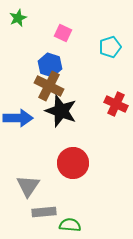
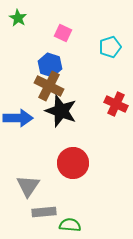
green star: rotated 18 degrees counterclockwise
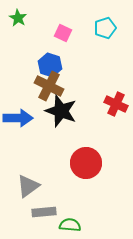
cyan pentagon: moved 5 px left, 19 px up
red circle: moved 13 px right
gray triangle: rotated 20 degrees clockwise
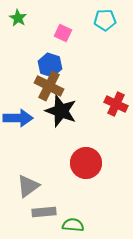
cyan pentagon: moved 8 px up; rotated 15 degrees clockwise
green semicircle: moved 3 px right
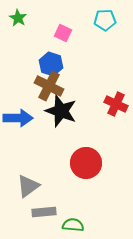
blue hexagon: moved 1 px right, 1 px up
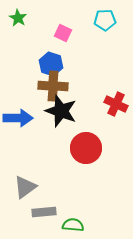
brown cross: moved 4 px right; rotated 24 degrees counterclockwise
red circle: moved 15 px up
gray triangle: moved 3 px left, 1 px down
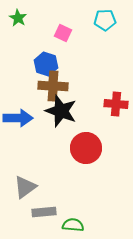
blue hexagon: moved 5 px left
red cross: rotated 20 degrees counterclockwise
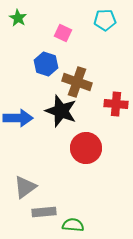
brown cross: moved 24 px right, 4 px up; rotated 16 degrees clockwise
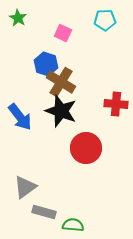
brown cross: moved 16 px left; rotated 12 degrees clockwise
blue arrow: moved 2 px right, 1 px up; rotated 52 degrees clockwise
gray rectangle: rotated 20 degrees clockwise
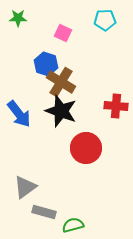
green star: rotated 30 degrees counterclockwise
red cross: moved 2 px down
blue arrow: moved 1 px left, 3 px up
green semicircle: rotated 20 degrees counterclockwise
